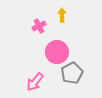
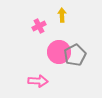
pink circle: moved 2 px right
gray pentagon: moved 3 px right, 18 px up
pink arrow: moved 3 px right, 1 px up; rotated 126 degrees counterclockwise
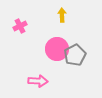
pink cross: moved 19 px left
pink circle: moved 2 px left, 3 px up
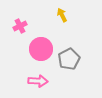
yellow arrow: rotated 24 degrees counterclockwise
pink circle: moved 16 px left
gray pentagon: moved 6 px left, 4 px down
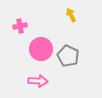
yellow arrow: moved 9 px right
pink cross: rotated 16 degrees clockwise
gray pentagon: moved 1 px left, 3 px up; rotated 20 degrees counterclockwise
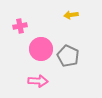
yellow arrow: rotated 72 degrees counterclockwise
